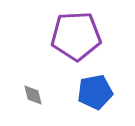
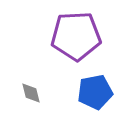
gray diamond: moved 2 px left, 2 px up
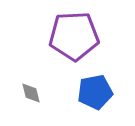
purple pentagon: moved 2 px left
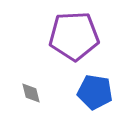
blue pentagon: rotated 20 degrees clockwise
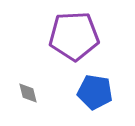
gray diamond: moved 3 px left
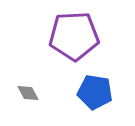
gray diamond: rotated 15 degrees counterclockwise
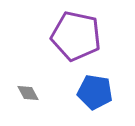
purple pentagon: moved 2 px right; rotated 15 degrees clockwise
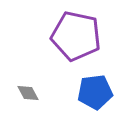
blue pentagon: rotated 16 degrees counterclockwise
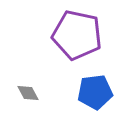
purple pentagon: moved 1 px right, 1 px up
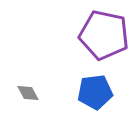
purple pentagon: moved 27 px right
